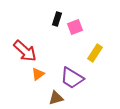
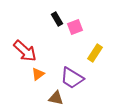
black rectangle: rotated 48 degrees counterclockwise
brown triangle: rotated 28 degrees clockwise
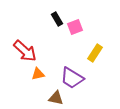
orange triangle: rotated 24 degrees clockwise
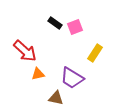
black rectangle: moved 2 px left, 4 px down; rotated 24 degrees counterclockwise
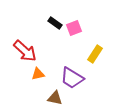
pink square: moved 1 px left, 1 px down
yellow rectangle: moved 1 px down
brown triangle: moved 1 px left
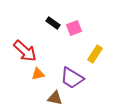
black rectangle: moved 2 px left
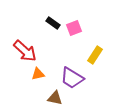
yellow rectangle: moved 1 px down
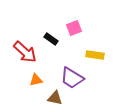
black rectangle: moved 2 px left, 16 px down
red arrow: moved 1 px down
yellow rectangle: rotated 66 degrees clockwise
orange triangle: moved 2 px left, 6 px down
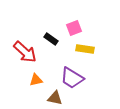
yellow rectangle: moved 10 px left, 6 px up
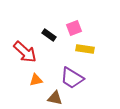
black rectangle: moved 2 px left, 4 px up
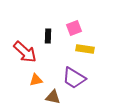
black rectangle: moved 1 px left, 1 px down; rotated 56 degrees clockwise
purple trapezoid: moved 2 px right
brown triangle: moved 2 px left, 1 px up
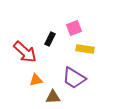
black rectangle: moved 2 px right, 3 px down; rotated 24 degrees clockwise
brown triangle: rotated 14 degrees counterclockwise
